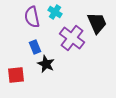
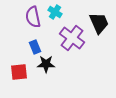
purple semicircle: moved 1 px right
black trapezoid: moved 2 px right
black star: rotated 24 degrees counterclockwise
red square: moved 3 px right, 3 px up
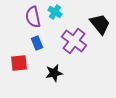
black trapezoid: moved 1 px right, 1 px down; rotated 15 degrees counterclockwise
purple cross: moved 2 px right, 3 px down
blue rectangle: moved 2 px right, 4 px up
black star: moved 8 px right, 9 px down; rotated 12 degrees counterclockwise
red square: moved 9 px up
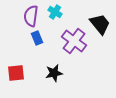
purple semicircle: moved 2 px left, 1 px up; rotated 20 degrees clockwise
blue rectangle: moved 5 px up
red square: moved 3 px left, 10 px down
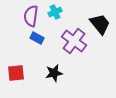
cyan cross: rotated 32 degrees clockwise
blue rectangle: rotated 40 degrees counterclockwise
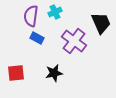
black trapezoid: moved 1 px right, 1 px up; rotated 15 degrees clockwise
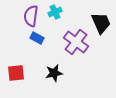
purple cross: moved 2 px right, 1 px down
